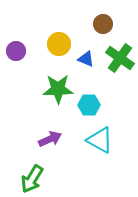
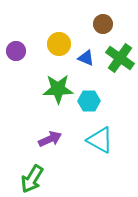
blue triangle: moved 1 px up
cyan hexagon: moved 4 px up
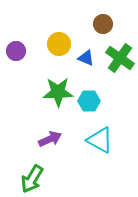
green star: moved 3 px down
